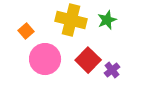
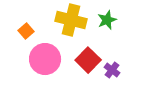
purple cross: rotated 14 degrees counterclockwise
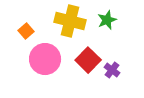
yellow cross: moved 1 px left, 1 px down
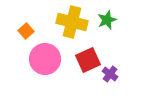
yellow cross: moved 2 px right, 1 px down
red square: rotated 20 degrees clockwise
purple cross: moved 2 px left, 4 px down
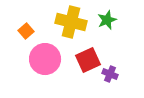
yellow cross: moved 1 px left
purple cross: rotated 14 degrees counterclockwise
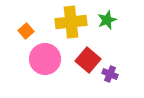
yellow cross: rotated 20 degrees counterclockwise
red square: rotated 25 degrees counterclockwise
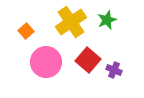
yellow cross: rotated 28 degrees counterclockwise
pink circle: moved 1 px right, 3 px down
purple cross: moved 4 px right, 4 px up
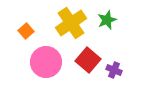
yellow cross: moved 1 px down
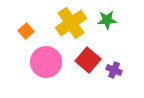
green star: rotated 18 degrees clockwise
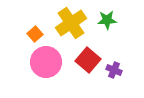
orange square: moved 9 px right, 3 px down
